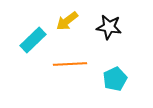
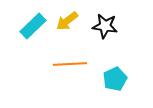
black star: moved 4 px left, 1 px up
cyan rectangle: moved 14 px up
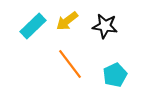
orange line: rotated 56 degrees clockwise
cyan pentagon: moved 4 px up
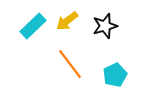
black star: rotated 25 degrees counterclockwise
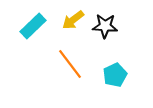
yellow arrow: moved 6 px right, 1 px up
black star: rotated 20 degrees clockwise
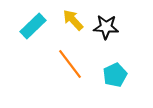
yellow arrow: rotated 85 degrees clockwise
black star: moved 1 px right, 1 px down
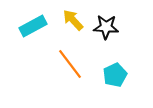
cyan rectangle: rotated 16 degrees clockwise
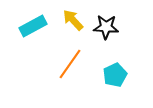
orange line: rotated 72 degrees clockwise
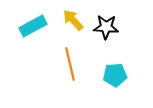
orange line: rotated 48 degrees counterclockwise
cyan pentagon: rotated 20 degrees clockwise
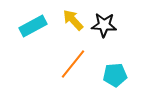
black star: moved 2 px left, 2 px up
orange line: moved 3 px right; rotated 52 degrees clockwise
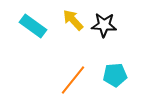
cyan rectangle: rotated 64 degrees clockwise
orange line: moved 16 px down
